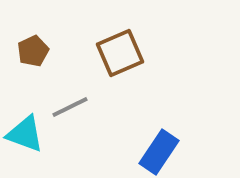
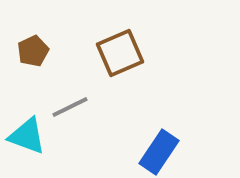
cyan triangle: moved 2 px right, 2 px down
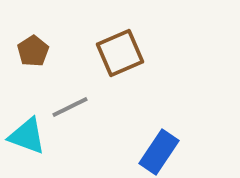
brown pentagon: rotated 8 degrees counterclockwise
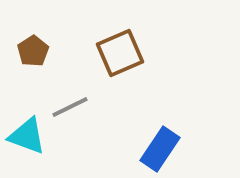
blue rectangle: moved 1 px right, 3 px up
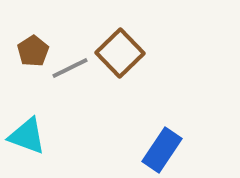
brown square: rotated 21 degrees counterclockwise
gray line: moved 39 px up
blue rectangle: moved 2 px right, 1 px down
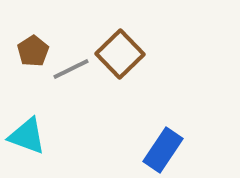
brown square: moved 1 px down
gray line: moved 1 px right, 1 px down
blue rectangle: moved 1 px right
